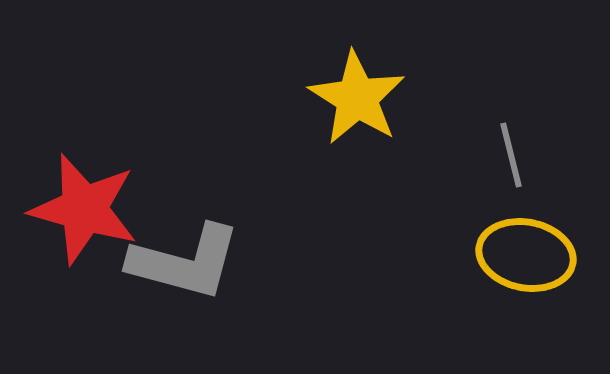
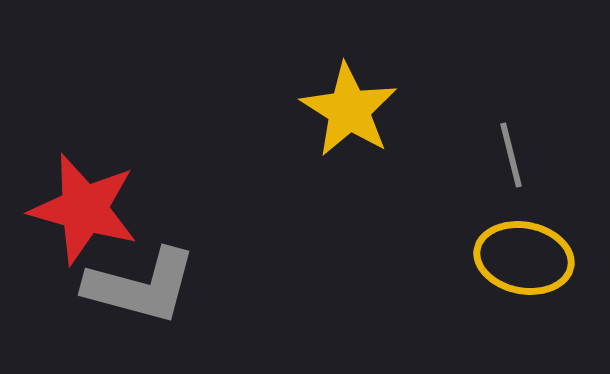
yellow star: moved 8 px left, 12 px down
yellow ellipse: moved 2 px left, 3 px down
gray L-shape: moved 44 px left, 24 px down
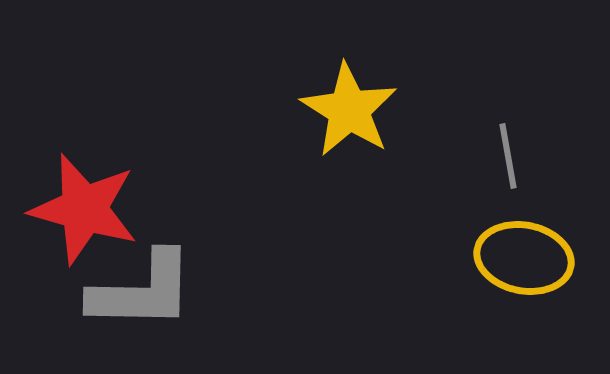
gray line: moved 3 px left, 1 px down; rotated 4 degrees clockwise
gray L-shape: moved 1 px right, 5 px down; rotated 14 degrees counterclockwise
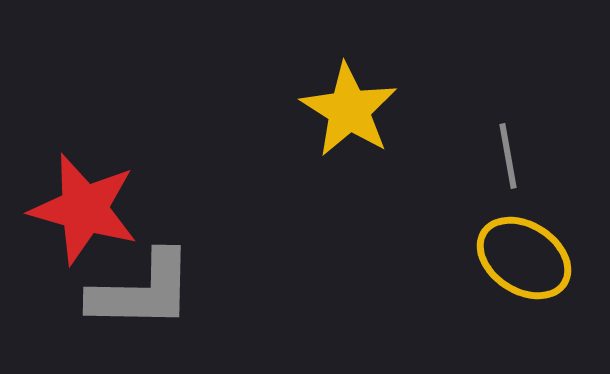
yellow ellipse: rotated 22 degrees clockwise
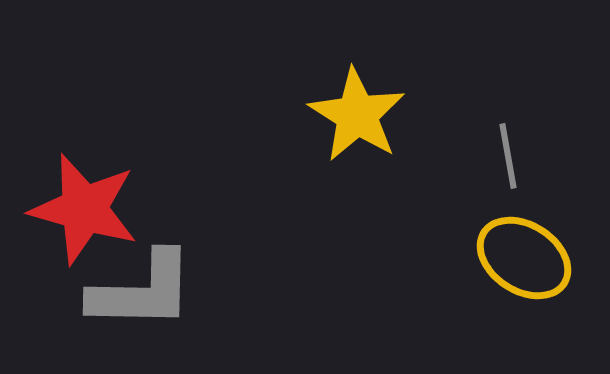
yellow star: moved 8 px right, 5 px down
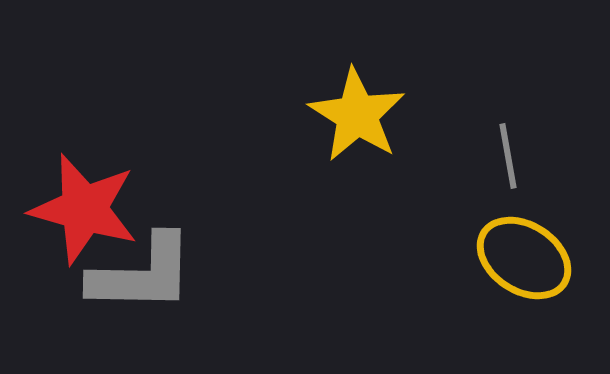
gray L-shape: moved 17 px up
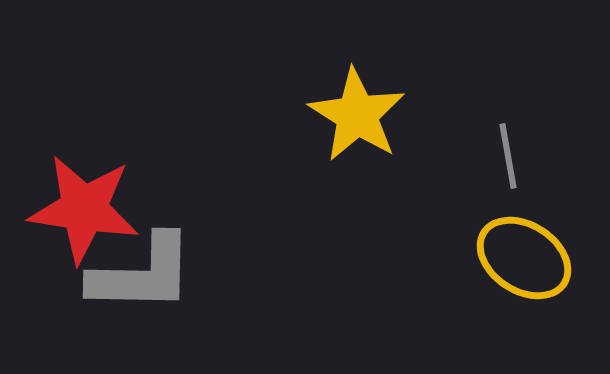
red star: rotated 7 degrees counterclockwise
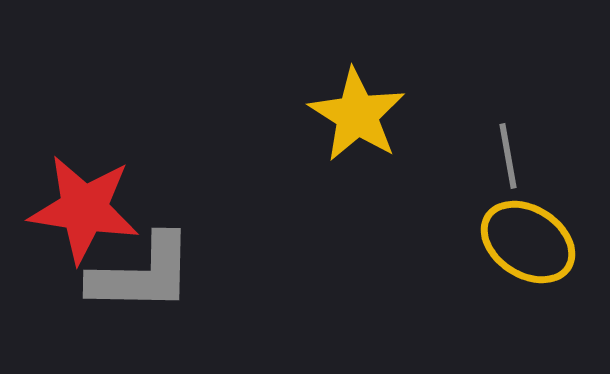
yellow ellipse: moved 4 px right, 16 px up
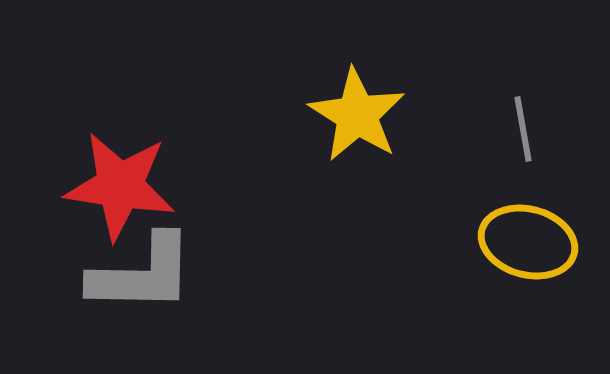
gray line: moved 15 px right, 27 px up
red star: moved 36 px right, 23 px up
yellow ellipse: rotated 18 degrees counterclockwise
